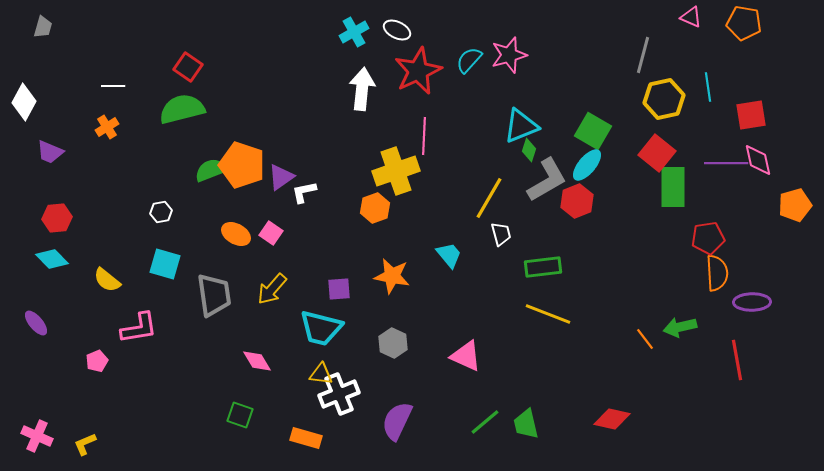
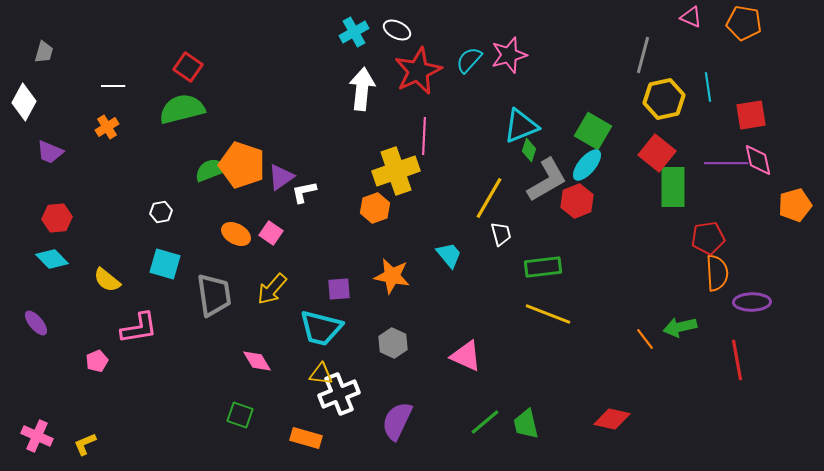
gray trapezoid at (43, 27): moved 1 px right, 25 px down
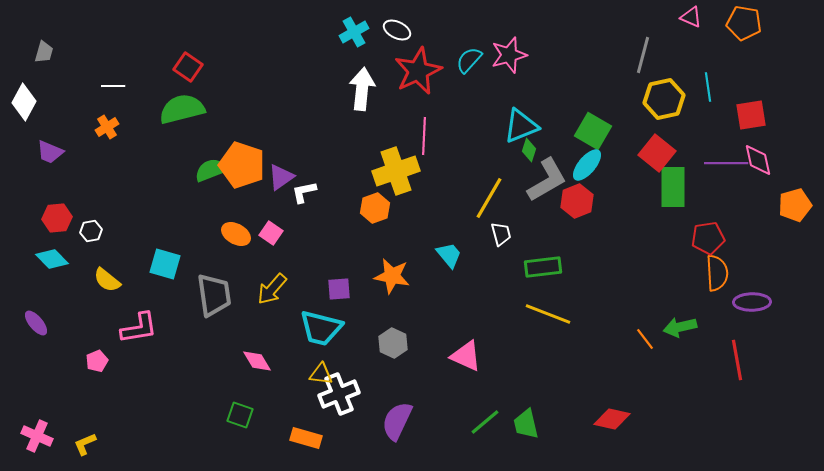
white hexagon at (161, 212): moved 70 px left, 19 px down
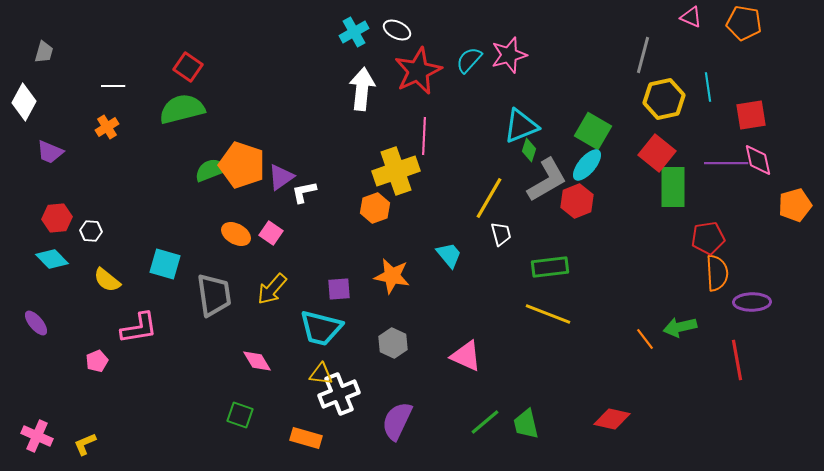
white hexagon at (91, 231): rotated 15 degrees clockwise
green rectangle at (543, 267): moved 7 px right
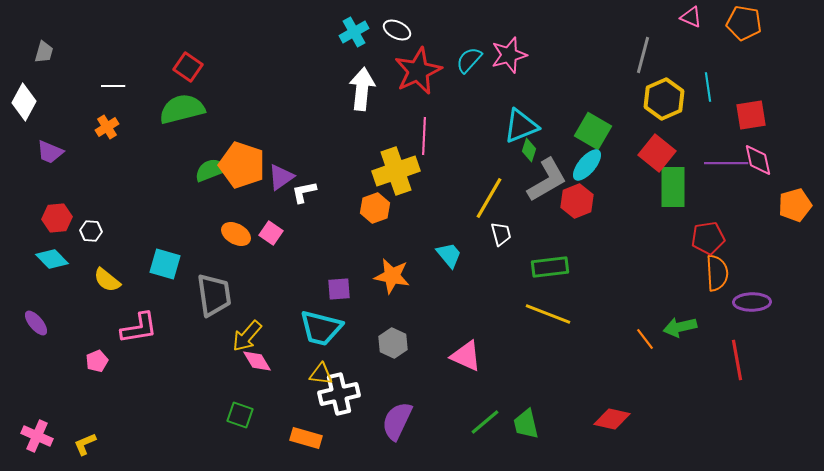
yellow hexagon at (664, 99): rotated 12 degrees counterclockwise
yellow arrow at (272, 289): moved 25 px left, 47 px down
white cross at (339, 394): rotated 9 degrees clockwise
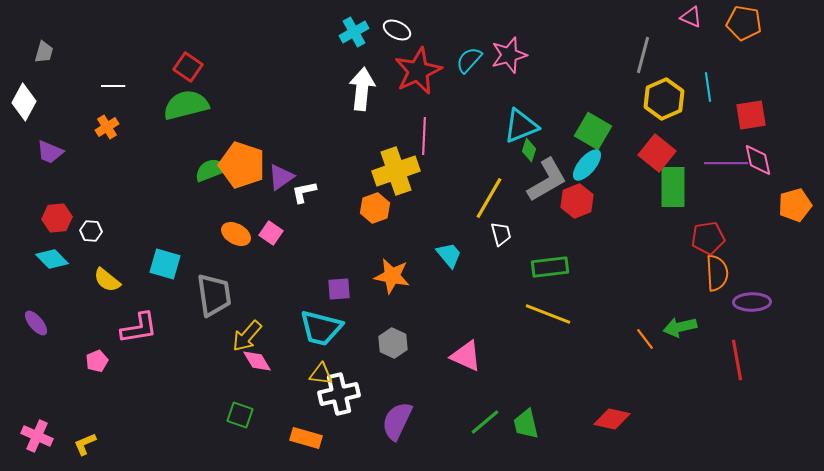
green semicircle at (182, 109): moved 4 px right, 4 px up
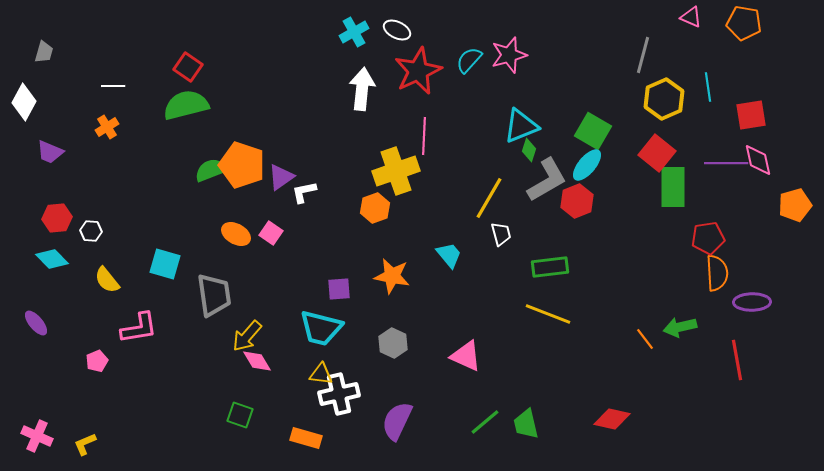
yellow semicircle at (107, 280): rotated 12 degrees clockwise
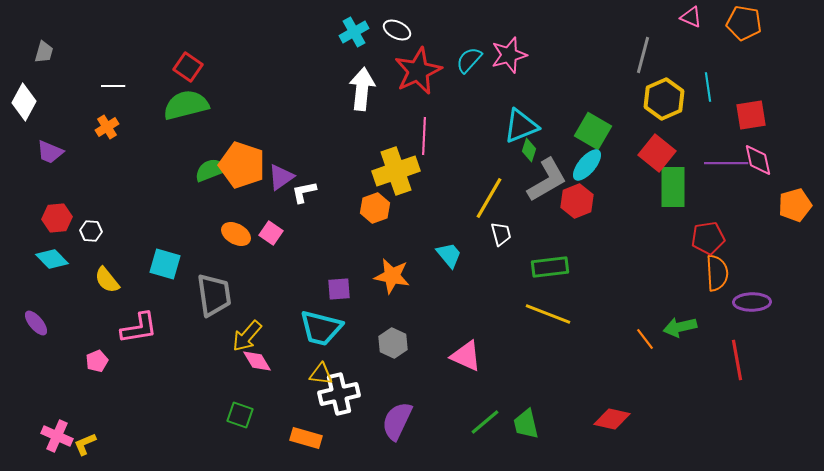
pink cross at (37, 436): moved 20 px right
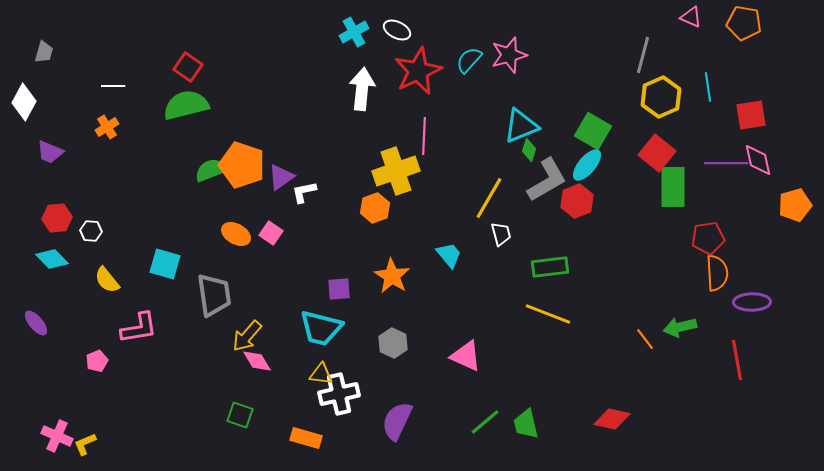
yellow hexagon at (664, 99): moved 3 px left, 2 px up
orange star at (392, 276): rotated 21 degrees clockwise
